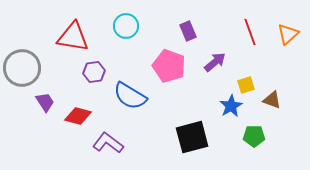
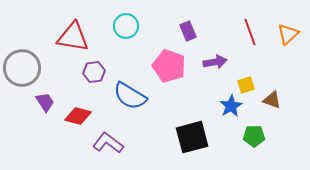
purple arrow: rotated 30 degrees clockwise
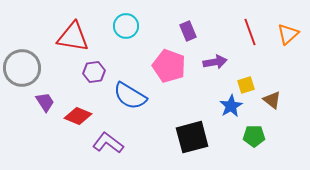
brown triangle: rotated 18 degrees clockwise
red diamond: rotated 8 degrees clockwise
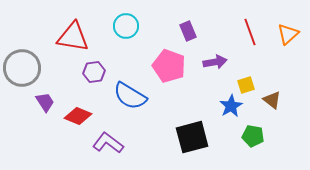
green pentagon: moved 1 px left; rotated 10 degrees clockwise
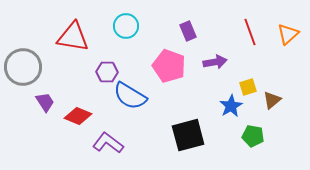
gray circle: moved 1 px right, 1 px up
purple hexagon: moved 13 px right; rotated 10 degrees clockwise
yellow square: moved 2 px right, 2 px down
brown triangle: rotated 42 degrees clockwise
black square: moved 4 px left, 2 px up
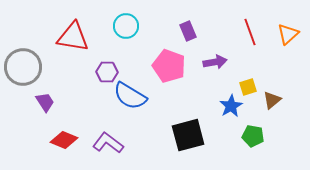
red diamond: moved 14 px left, 24 px down
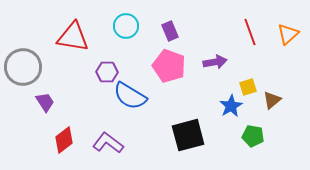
purple rectangle: moved 18 px left
red diamond: rotated 60 degrees counterclockwise
